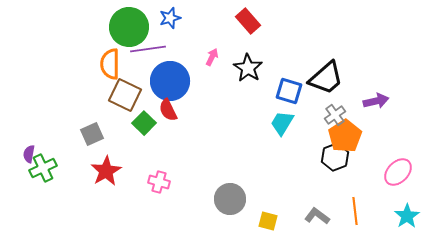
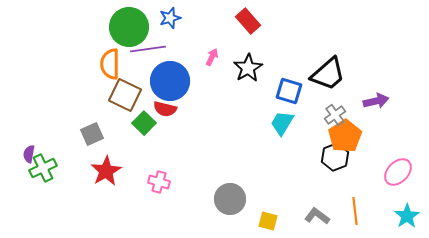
black star: rotated 8 degrees clockwise
black trapezoid: moved 2 px right, 4 px up
red semicircle: moved 3 px left, 1 px up; rotated 50 degrees counterclockwise
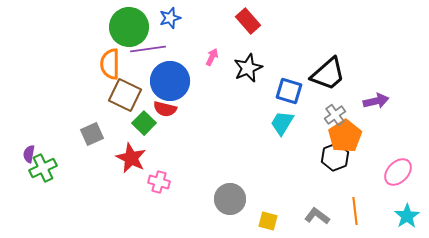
black star: rotated 8 degrees clockwise
red star: moved 25 px right, 13 px up; rotated 16 degrees counterclockwise
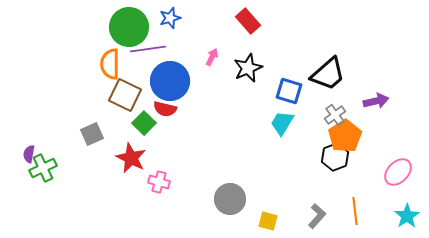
gray L-shape: rotated 95 degrees clockwise
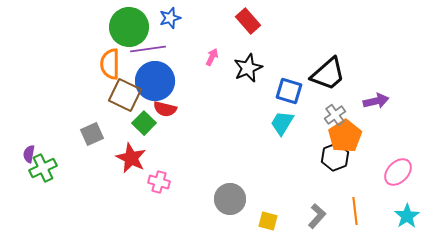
blue circle: moved 15 px left
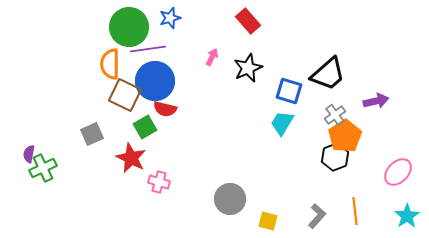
green square: moved 1 px right, 4 px down; rotated 15 degrees clockwise
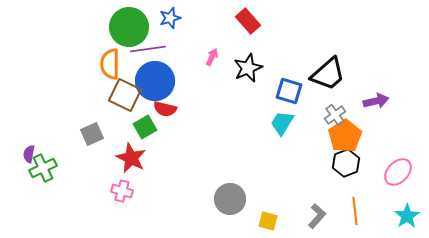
black hexagon: moved 11 px right, 6 px down
pink cross: moved 37 px left, 9 px down
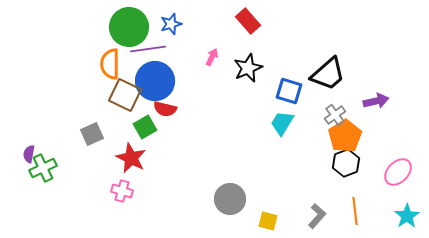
blue star: moved 1 px right, 6 px down
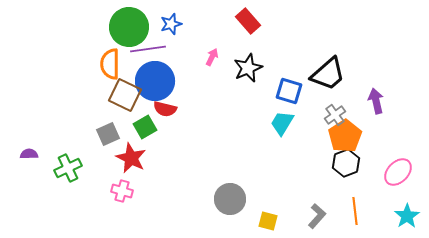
purple arrow: rotated 90 degrees counterclockwise
gray square: moved 16 px right
purple semicircle: rotated 78 degrees clockwise
green cross: moved 25 px right
